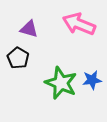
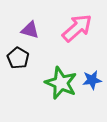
pink arrow: moved 2 px left, 4 px down; rotated 116 degrees clockwise
purple triangle: moved 1 px right, 1 px down
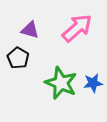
blue star: moved 1 px right, 3 px down
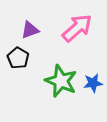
purple triangle: rotated 36 degrees counterclockwise
green star: moved 2 px up
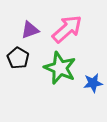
pink arrow: moved 10 px left, 1 px down
green star: moved 1 px left, 13 px up
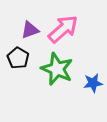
pink arrow: moved 4 px left
green star: moved 3 px left, 1 px down
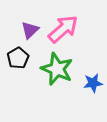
purple triangle: rotated 24 degrees counterclockwise
black pentagon: rotated 10 degrees clockwise
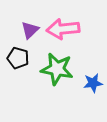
pink arrow: rotated 144 degrees counterclockwise
black pentagon: rotated 25 degrees counterclockwise
green star: rotated 12 degrees counterclockwise
